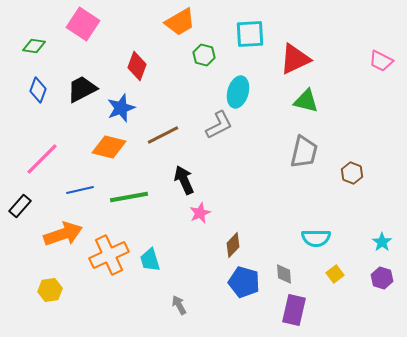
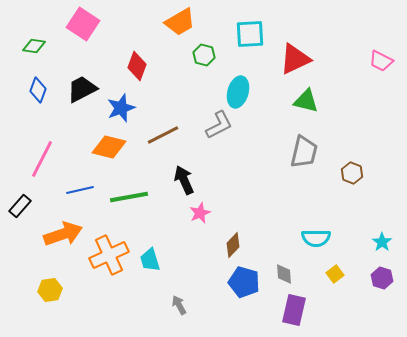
pink line: rotated 18 degrees counterclockwise
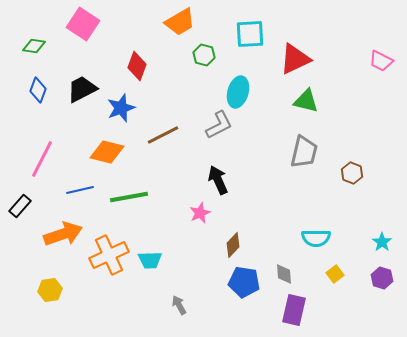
orange diamond: moved 2 px left, 5 px down
black arrow: moved 34 px right
cyan trapezoid: rotated 75 degrees counterclockwise
blue pentagon: rotated 8 degrees counterclockwise
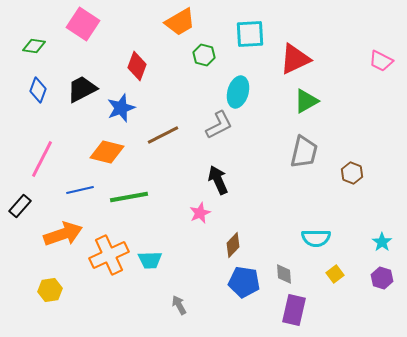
green triangle: rotated 44 degrees counterclockwise
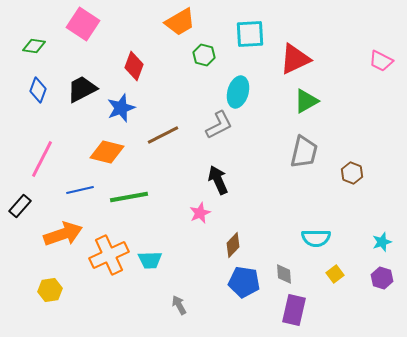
red diamond: moved 3 px left
cyan star: rotated 18 degrees clockwise
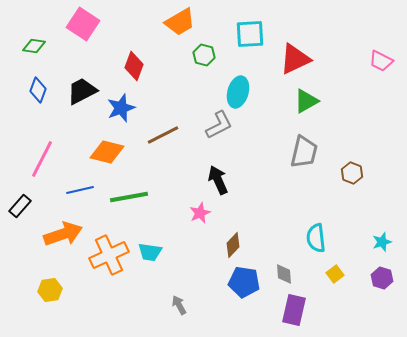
black trapezoid: moved 2 px down
cyan semicircle: rotated 84 degrees clockwise
cyan trapezoid: moved 8 px up; rotated 10 degrees clockwise
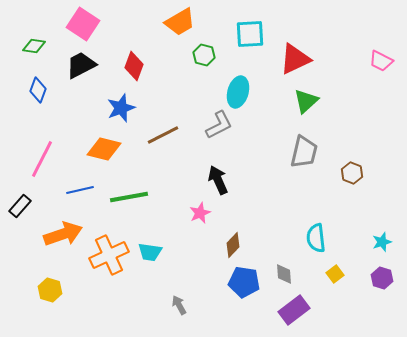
black trapezoid: moved 1 px left, 26 px up
green triangle: rotated 12 degrees counterclockwise
orange diamond: moved 3 px left, 3 px up
yellow hexagon: rotated 25 degrees clockwise
purple rectangle: rotated 40 degrees clockwise
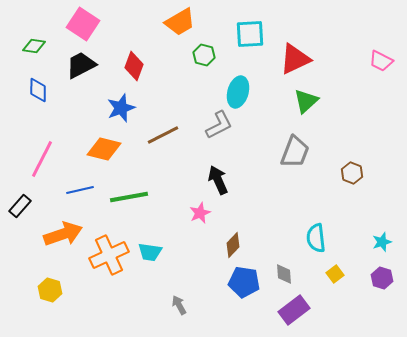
blue diamond: rotated 20 degrees counterclockwise
gray trapezoid: moved 9 px left; rotated 8 degrees clockwise
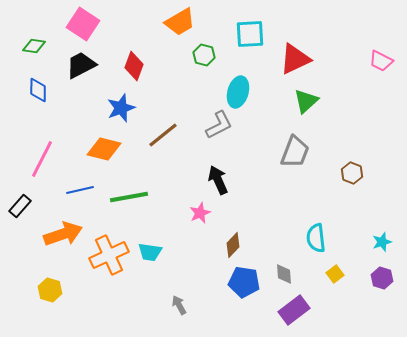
brown line: rotated 12 degrees counterclockwise
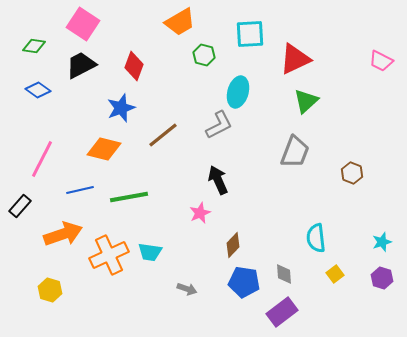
blue diamond: rotated 55 degrees counterclockwise
gray arrow: moved 8 px right, 16 px up; rotated 138 degrees clockwise
purple rectangle: moved 12 px left, 2 px down
